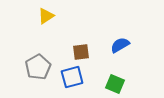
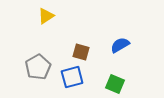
brown square: rotated 24 degrees clockwise
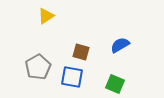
blue square: rotated 25 degrees clockwise
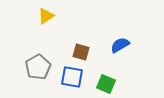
green square: moved 9 px left
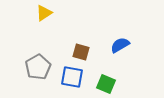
yellow triangle: moved 2 px left, 3 px up
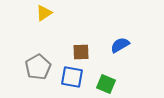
brown square: rotated 18 degrees counterclockwise
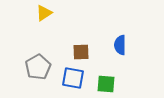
blue semicircle: rotated 60 degrees counterclockwise
blue square: moved 1 px right, 1 px down
green square: rotated 18 degrees counterclockwise
